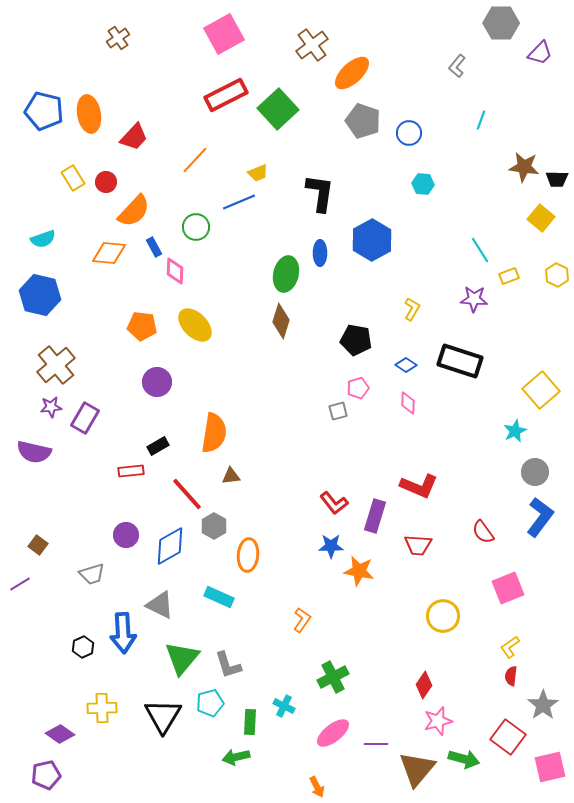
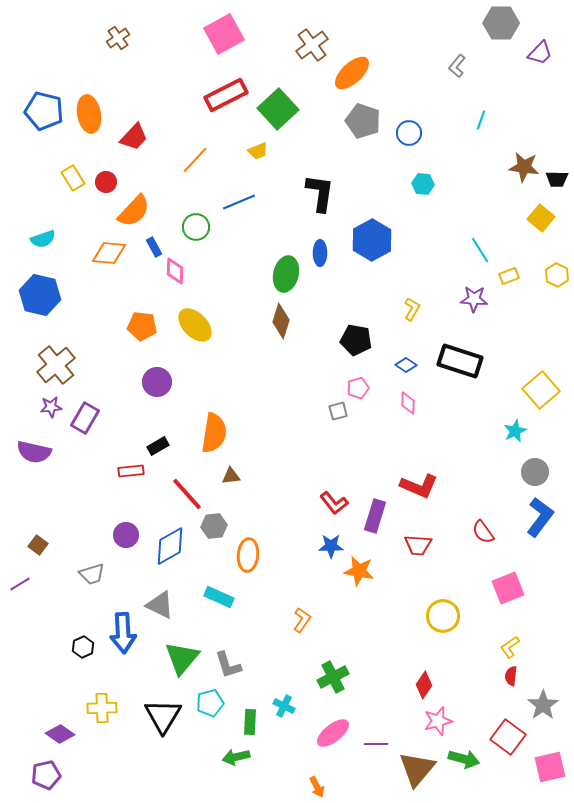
yellow trapezoid at (258, 173): moved 22 px up
gray hexagon at (214, 526): rotated 25 degrees clockwise
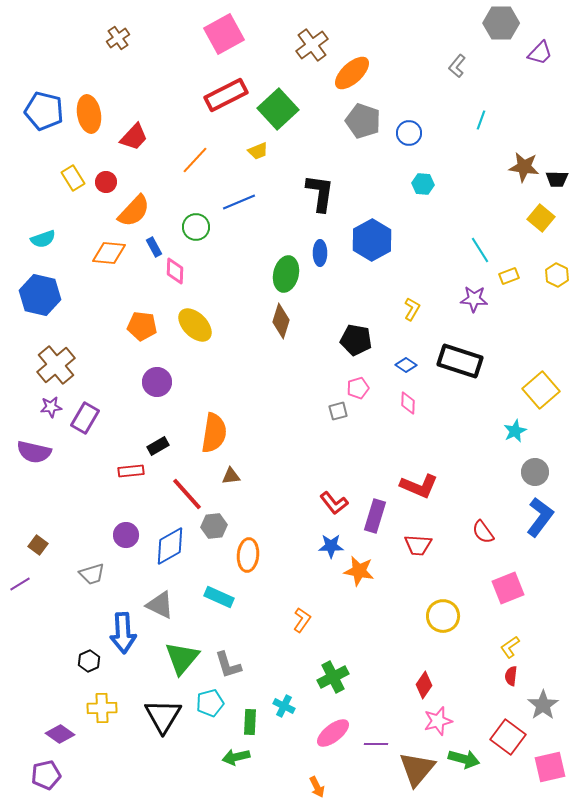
black hexagon at (83, 647): moved 6 px right, 14 px down
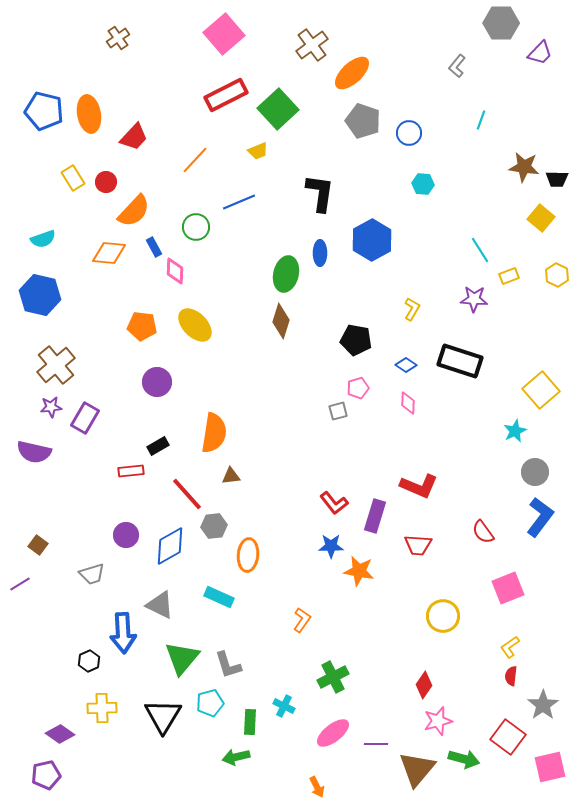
pink square at (224, 34): rotated 12 degrees counterclockwise
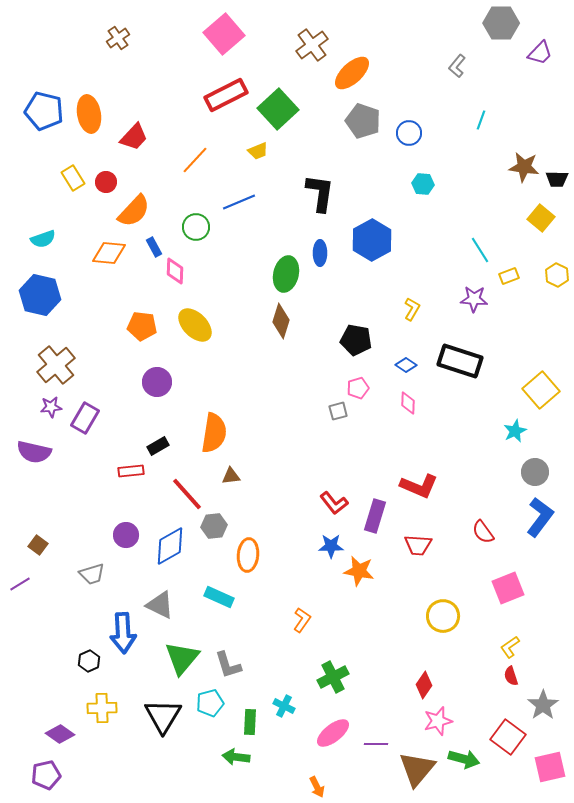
red semicircle at (511, 676): rotated 24 degrees counterclockwise
green arrow at (236, 757): rotated 20 degrees clockwise
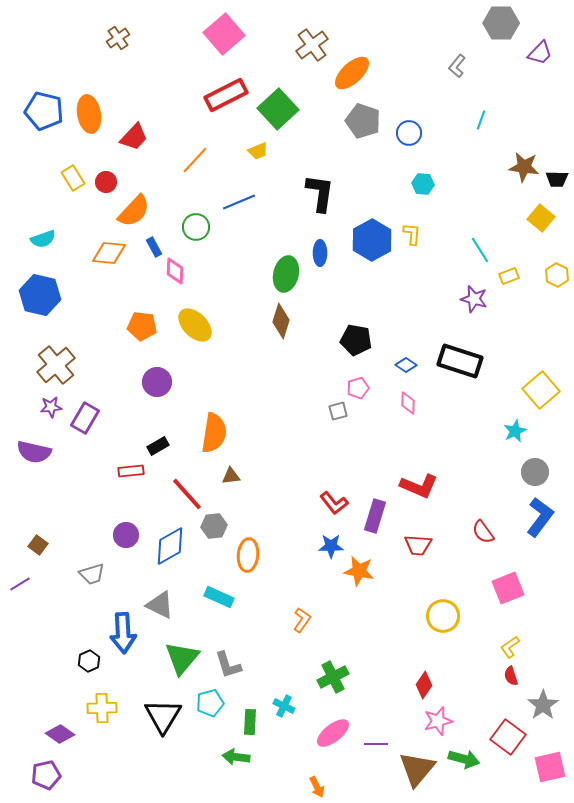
purple star at (474, 299): rotated 12 degrees clockwise
yellow L-shape at (412, 309): moved 75 px up; rotated 25 degrees counterclockwise
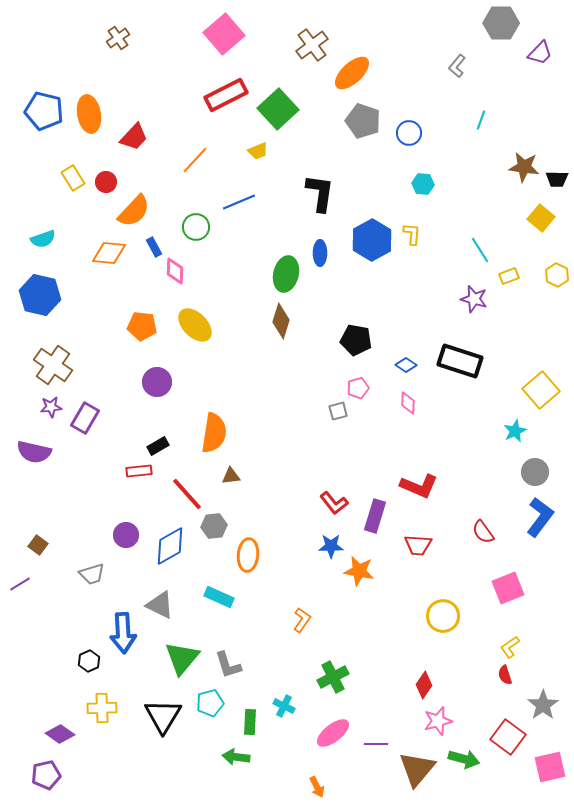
brown cross at (56, 365): moved 3 px left; rotated 15 degrees counterclockwise
red rectangle at (131, 471): moved 8 px right
red semicircle at (511, 676): moved 6 px left, 1 px up
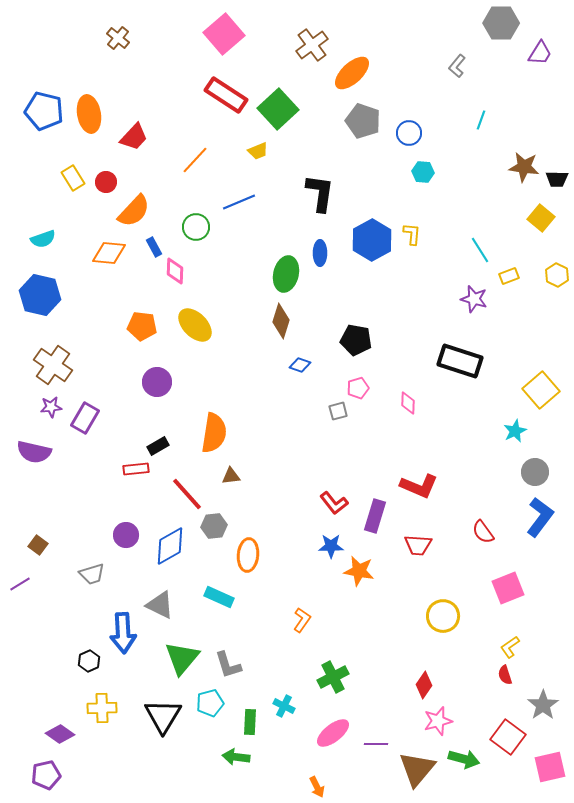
brown cross at (118, 38): rotated 15 degrees counterclockwise
purple trapezoid at (540, 53): rotated 12 degrees counterclockwise
red rectangle at (226, 95): rotated 60 degrees clockwise
cyan hexagon at (423, 184): moved 12 px up
blue diamond at (406, 365): moved 106 px left; rotated 15 degrees counterclockwise
red rectangle at (139, 471): moved 3 px left, 2 px up
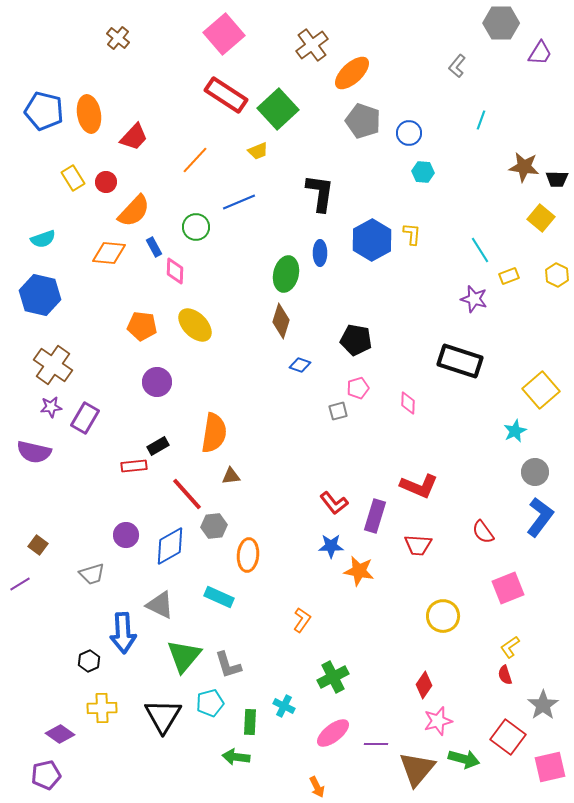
red rectangle at (136, 469): moved 2 px left, 3 px up
green triangle at (182, 658): moved 2 px right, 2 px up
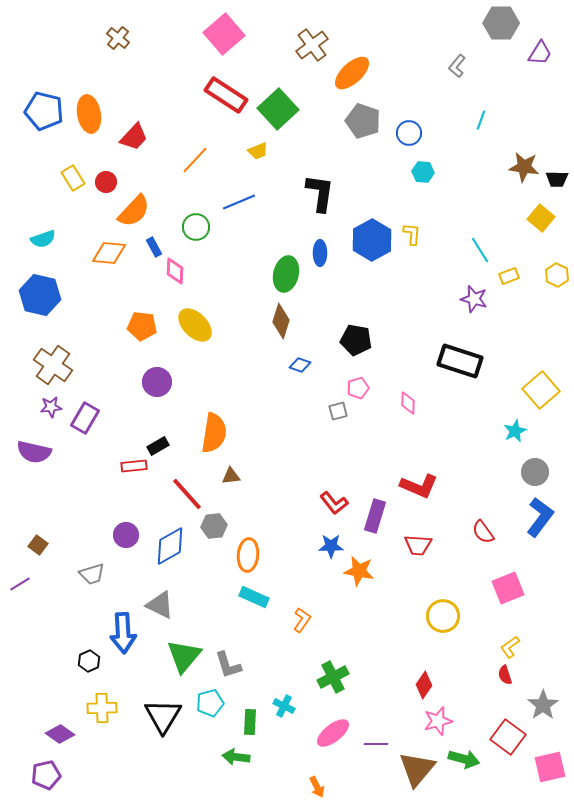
cyan rectangle at (219, 597): moved 35 px right
